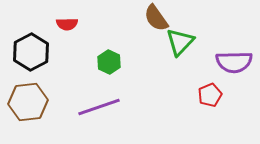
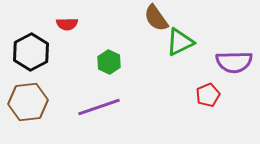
green triangle: rotated 20 degrees clockwise
red pentagon: moved 2 px left
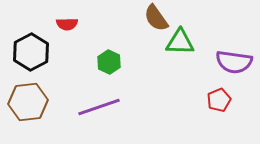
green triangle: rotated 28 degrees clockwise
purple semicircle: rotated 9 degrees clockwise
red pentagon: moved 11 px right, 5 px down
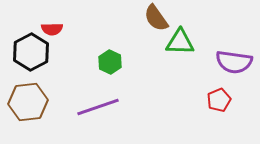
red semicircle: moved 15 px left, 5 px down
green hexagon: moved 1 px right
purple line: moved 1 px left
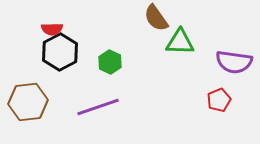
black hexagon: moved 29 px right
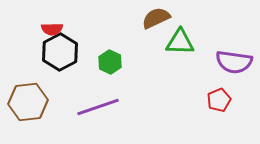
brown semicircle: rotated 100 degrees clockwise
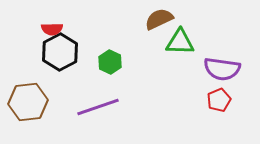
brown semicircle: moved 3 px right, 1 px down
purple semicircle: moved 12 px left, 7 px down
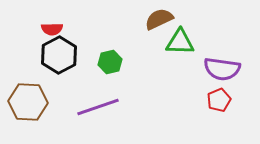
black hexagon: moved 1 px left, 3 px down
green hexagon: rotated 20 degrees clockwise
brown hexagon: rotated 9 degrees clockwise
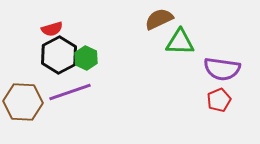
red semicircle: rotated 15 degrees counterclockwise
green hexagon: moved 24 px left, 4 px up; rotated 20 degrees counterclockwise
brown hexagon: moved 5 px left
purple line: moved 28 px left, 15 px up
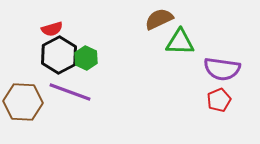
purple line: rotated 39 degrees clockwise
